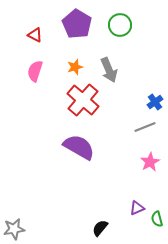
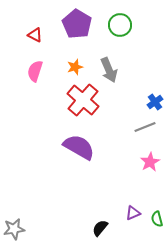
purple triangle: moved 4 px left, 5 px down
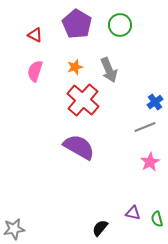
purple triangle: rotated 35 degrees clockwise
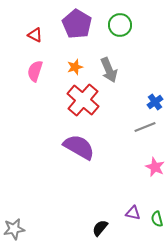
pink star: moved 5 px right, 5 px down; rotated 18 degrees counterclockwise
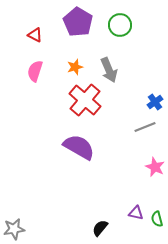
purple pentagon: moved 1 px right, 2 px up
red cross: moved 2 px right
purple triangle: moved 3 px right
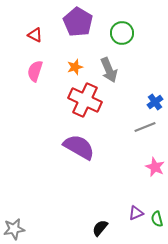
green circle: moved 2 px right, 8 px down
red cross: rotated 16 degrees counterclockwise
purple triangle: rotated 35 degrees counterclockwise
